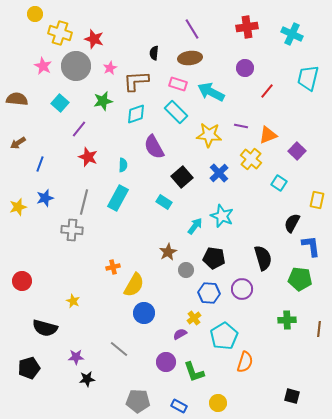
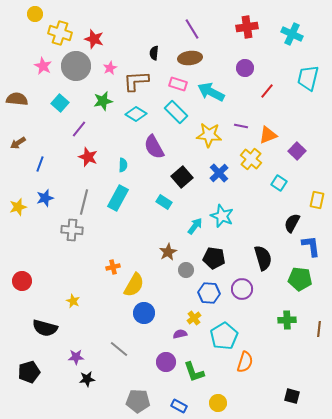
cyan diamond at (136, 114): rotated 50 degrees clockwise
purple semicircle at (180, 334): rotated 16 degrees clockwise
black pentagon at (29, 368): moved 4 px down
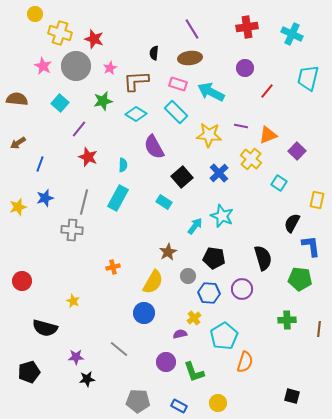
gray circle at (186, 270): moved 2 px right, 6 px down
yellow semicircle at (134, 285): moved 19 px right, 3 px up
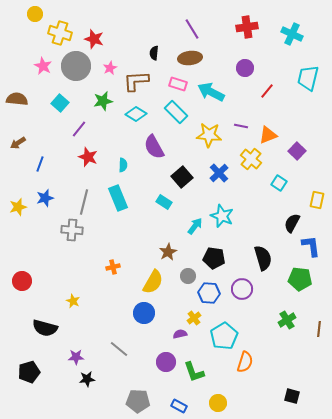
cyan rectangle at (118, 198): rotated 50 degrees counterclockwise
green cross at (287, 320): rotated 30 degrees counterclockwise
